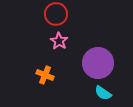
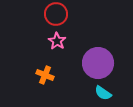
pink star: moved 2 px left
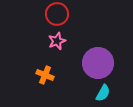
red circle: moved 1 px right
pink star: rotated 18 degrees clockwise
cyan semicircle: rotated 96 degrees counterclockwise
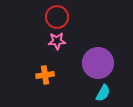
red circle: moved 3 px down
pink star: rotated 18 degrees clockwise
orange cross: rotated 30 degrees counterclockwise
